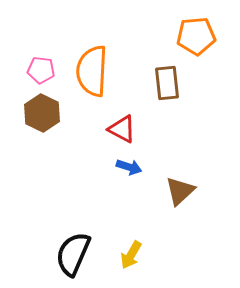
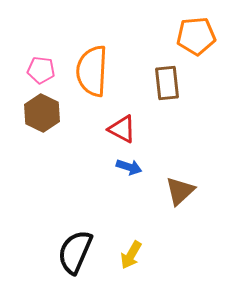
black semicircle: moved 2 px right, 2 px up
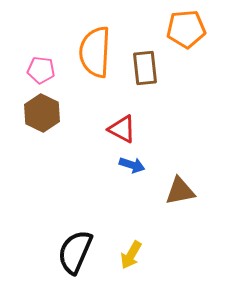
orange pentagon: moved 10 px left, 7 px up
orange semicircle: moved 3 px right, 19 px up
brown rectangle: moved 22 px left, 15 px up
blue arrow: moved 3 px right, 2 px up
brown triangle: rotated 32 degrees clockwise
